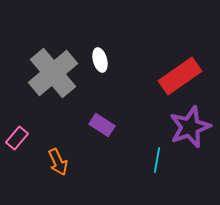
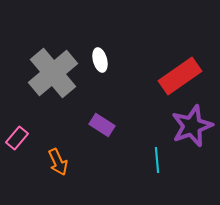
purple star: moved 2 px right, 1 px up
cyan line: rotated 15 degrees counterclockwise
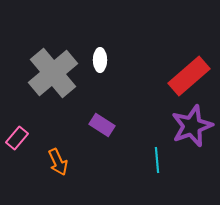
white ellipse: rotated 15 degrees clockwise
red rectangle: moved 9 px right; rotated 6 degrees counterclockwise
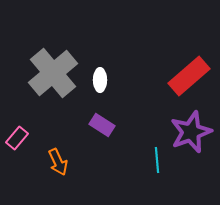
white ellipse: moved 20 px down
purple star: moved 1 px left, 6 px down
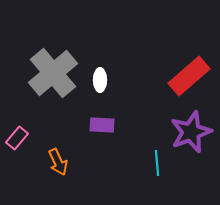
purple rectangle: rotated 30 degrees counterclockwise
cyan line: moved 3 px down
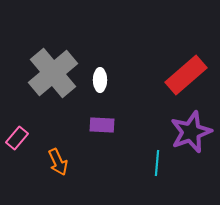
red rectangle: moved 3 px left, 1 px up
cyan line: rotated 10 degrees clockwise
